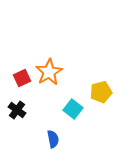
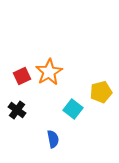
red square: moved 2 px up
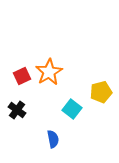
cyan square: moved 1 px left
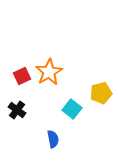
yellow pentagon: moved 1 px down
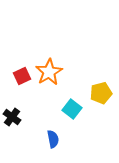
black cross: moved 5 px left, 7 px down
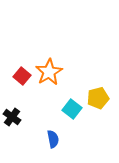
red square: rotated 24 degrees counterclockwise
yellow pentagon: moved 3 px left, 5 px down
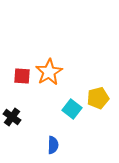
red square: rotated 36 degrees counterclockwise
blue semicircle: moved 6 px down; rotated 12 degrees clockwise
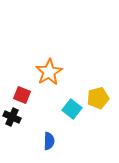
red square: moved 19 px down; rotated 18 degrees clockwise
black cross: rotated 12 degrees counterclockwise
blue semicircle: moved 4 px left, 4 px up
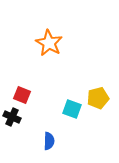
orange star: moved 29 px up; rotated 12 degrees counterclockwise
cyan square: rotated 18 degrees counterclockwise
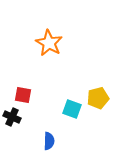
red square: moved 1 px right; rotated 12 degrees counterclockwise
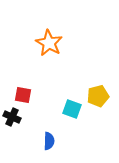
yellow pentagon: moved 2 px up
